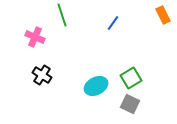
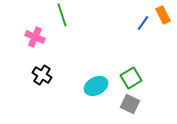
blue line: moved 30 px right
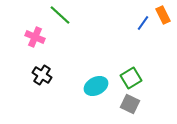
green line: moved 2 px left; rotated 30 degrees counterclockwise
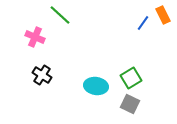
cyan ellipse: rotated 35 degrees clockwise
